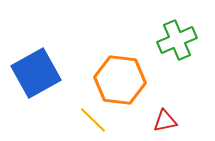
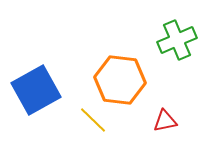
blue square: moved 17 px down
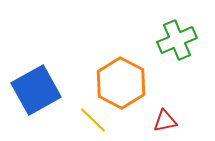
orange hexagon: moved 1 px right, 3 px down; rotated 21 degrees clockwise
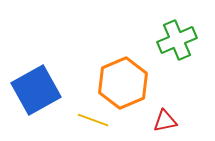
orange hexagon: moved 2 px right; rotated 9 degrees clockwise
yellow line: rotated 24 degrees counterclockwise
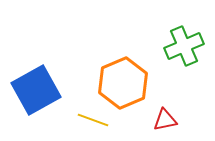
green cross: moved 7 px right, 6 px down
red triangle: moved 1 px up
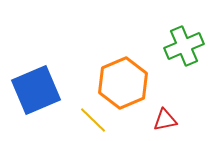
blue square: rotated 6 degrees clockwise
yellow line: rotated 24 degrees clockwise
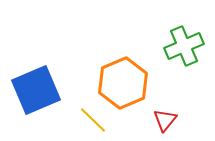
red triangle: rotated 40 degrees counterclockwise
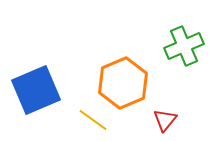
yellow line: rotated 8 degrees counterclockwise
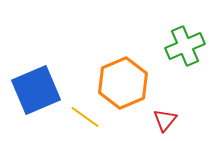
green cross: moved 1 px right
yellow line: moved 8 px left, 3 px up
